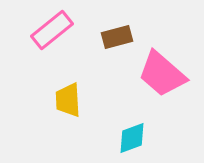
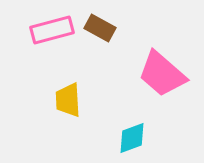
pink rectangle: rotated 24 degrees clockwise
brown rectangle: moved 17 px left, 9 px up; rotated 44 degrees clockwise
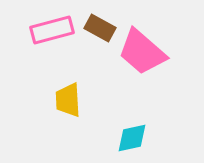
pink trapezoid: moved 20 px left, 22 px up
cyan diamond: rotated 8 degrees clockwise
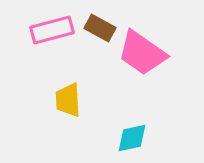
pink trapezoid: moved 1 px down; rotated 6 degrees counterclockwise
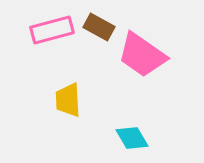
brown rectangle: moved 1 px left, 1 px up
pink trapezoid: moved 2 px down
cyan diamond: rotated 72 degrees clockwise
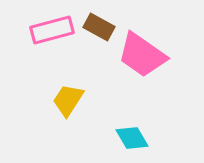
yellow trapezoid: rotated 36 degrees clockwise
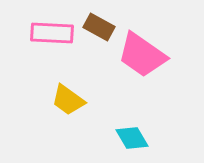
pink rectangle: moved 3 px down; rotated 18 degrees clockwise
yellow trapezoid: rotated 87 degrees counterclockwise
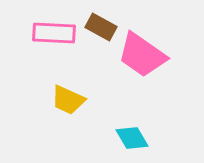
brown rectangle: moved 2 px right
pink rectangle: moved 2 px right
yellow trapezoid: rotated 12 degrees counterclockwise
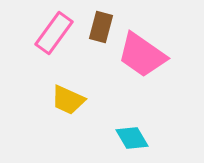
brown rectangle: rotated 76 degrees clockwise
pink rectangle: rotated 57 degrees counterclockwise
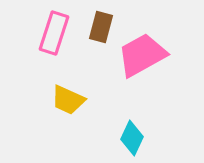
pink rectangle: rotated 18 degrees counterclockwise
pink trapezoid: rotated 116 degrees clockwise
cyan diamond: rotated 56 degrees clockwise
